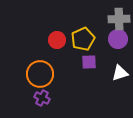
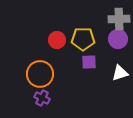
yellow pentagon: rotated 25 degrees clockwise
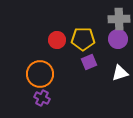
purple square: rotated 21 degrees counterclockwise
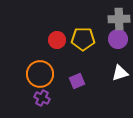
purple square: moved 12 px left, 19 px down
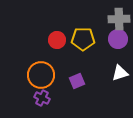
orange circle: moved 1 px right, 1 px down
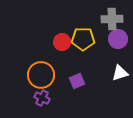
gray cross: moved 7 px left
red circle: moved 5 px right, 2 px down
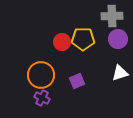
gray cross: moved 3 px up
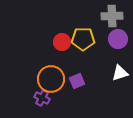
orange circle: moved 10 px right, 4 px down
